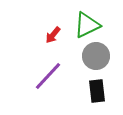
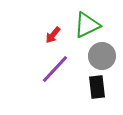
gray circle: moved 6 px right
purple line: moved 7 px right, 7 px up
black rectangle: moved 4 px up
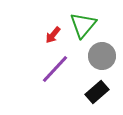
green triangle: moved 4 px left; rotated 24 degrees counterclockwise
black rectangle: moved 5 px down; rotated 55 degrees clockwise
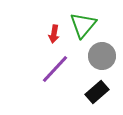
red arrow: moved 1 px right, 1 px up; rotated 30 degrees counterclockwise
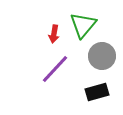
black rectangle: rotated 25 degrees clockwise
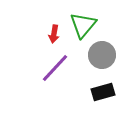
gray circle: moved 1 px up
purple line: moved 1 px up
black rectangle: moved 6 px right
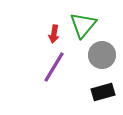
purple line: moved 1 px left, 1 px up; rotated 12 degrees counterclockwise
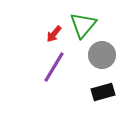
red arrow: rotated 30 degrees clockwise
